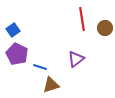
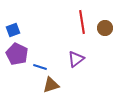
red line: moved 3 px down
blue square: rotated 16 degrees clockwise
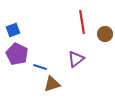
brown circle: moved 6 px down
brown triangle: moved 1 px right, 1 px up
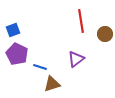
red line: moved 1 px left, 1 px up
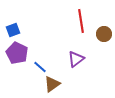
brown circle: moved 1 px left
purple pentagon: moved 1 px up
blue line: rotated 24 degrees clockwise
brown triangle: rotated 18 degrees counterclockwise
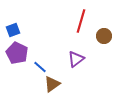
red line: rotated 25 degrees clockwise
brown circle: moved 2 px down
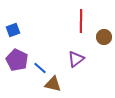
red line: rotated 15 degrees counterclockwise
brown circle: moved 1 px down
purple pentagon: moved 7 px down
blue line: moved 1 px down
brown triangle: moved 1 px right; rotated 48 degrees clockwise
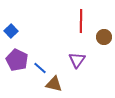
blue square: moved 2 px left, 1 px down; rotated 24 degrees counterclockwise
purple triangle: moved 1 px right, 1 px down; rotated 18 degrees counterclockwise
brown triangle: moved 1 px right
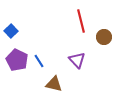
red line: rotated 15 degrees counterclockwise
purple triangle: rotated 18 degrees counterclockwise
blue line: moved 1 px left, 7 px up; rotated 16 degrees clockwise
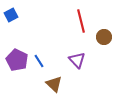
blue square: moved 16 px up; rotated 16 degrees clockwise
brown triangle: rotated 30 degrees clockwise
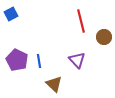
blue square: moved 1 px up
blue line: rotated 24 degrees clockwise
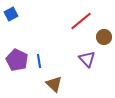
red line: rotated 65 degrees clockwise
purple triangle: moved 10 px right, 1 px up
